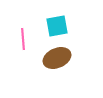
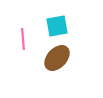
brown ellipse: rotated 24 degrees counterclockwise
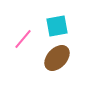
pink line: rotated 45 degrees clockwise
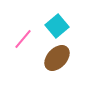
cyan square: rotated 30 degrees counterclockwise
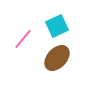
cyan square: rotated 15 degrees clockwise
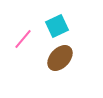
brown ellipse: moved 3 px right
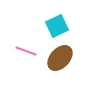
pink line: moved 3 px right, 12 px down; rotated 70 degrees clockwise
